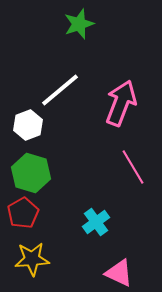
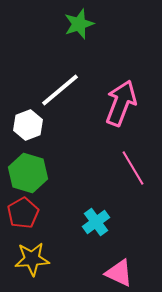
pink line: moved 1 px down
green hexagon: moved 3 px left
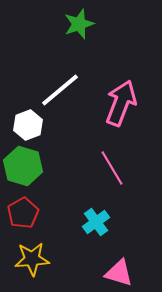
pink line: moved 21 px left
green hexagon: moved 5 px left, 7 px up
pink triangle: rotated 8 degrees counterclockwise
